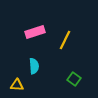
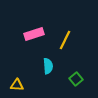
pink rectangle: moved 1 px left, 2 px down
cyan semicircle: moved 14 px right
green square: moved 2 px right; rotated 16 degrees clockwise
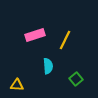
pink rectangle: moved 1 px right, 1 px down
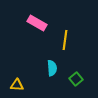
pink rectangle: moved 2 px right, 12 px up; rotated 48 degrees clockwise
yellow line: rotated 18 degrees counterclockwise
cyan semicircle: moved 4 px right, 2 px down
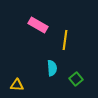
pink rectangle: moved 1 px right, 2 px down
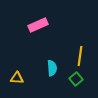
pink rectangle: rotated 54 degrees counterclockwise
yellow line: moved 15 px right, 16 px down
yellow triangle: moved 7 px up
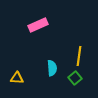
yellow line: moved 1 px left
green square: moved 1 px left, 1 px up
